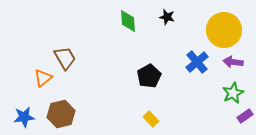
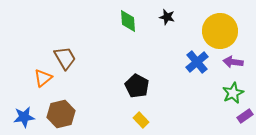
yellow circle: moved 4 px left, 1 px down
black pentagon: moved 12 px left, 10 px down; rotated 15 degrees counterclockwise
yellow rectangle: moved 10 px left, 1 px down
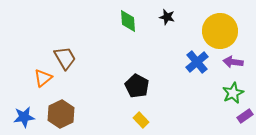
brown hexagon: rotated 12 degrees counterclockwise
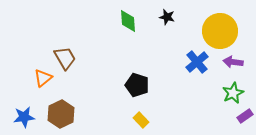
black pentagon: moved 1 px up; rotated 10 degrees counterclockwise
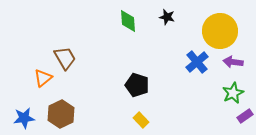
blue star: moved 1 px down
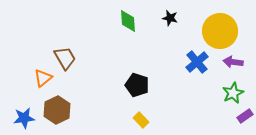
black star: moved 3 px right, 1 px down
brown hexagon: moved 4 px left, 4 px up
